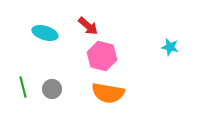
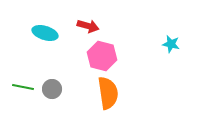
red arrow: rotated 25 degrees counterclockwise
cyan star: moved 1 px right, 3 px up
green line: rotated 65 degrees counterclockwise
orange semicircle: rotated 108 degrees counterclockwise
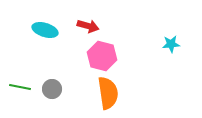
cyan ellipse: moved 3 px up
cyan star: rotated 18 degrees counterclockwise
green line: moved 3 px left
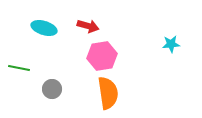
cyan ellipse: moved 1 px left, 2 px up
pink hexagon: rotated 24 degrees counterclockwise
green line: moved 1 px left, 19 px up
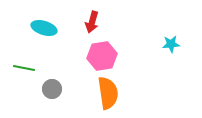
red arrow: moved 4 px right, 4 px up; rotated 90 degrees clockwise
green line: moved 5 px right
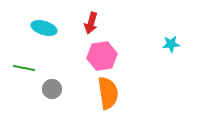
red arrow: moved 1 px left, 1 px down
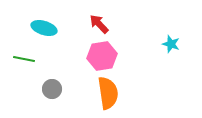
red arrow: moved 8 px right, 1 px down; rotated 120 degrees clockwise
cyan star: rotated 24 degrees clockwise
green line: moved 9 px up
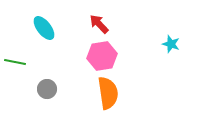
cyan ellipse: rotated 35 degrees clockwise
green line: moved 9 px left, 3 px down
gray circle: moved 5 px left
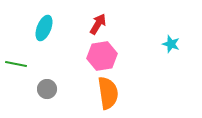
red arrow: moved 1 px left; rotated 75 degrees clockwise
cyan ellipse: rotated 60 degrees clockwise
green line: moved 1 px right, 2 px down
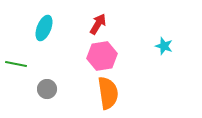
cyan star: moved 7 px left, 2 px down
